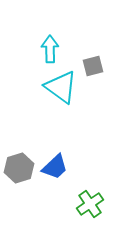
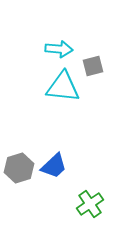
cyan arrow: moved 9 px right; rotated 96 degrees clockwise
cyan triangle: moved 2 px right; rotated 30 degrees counterclockwise
blue trapezoid: moved 1 px left, 1 px up
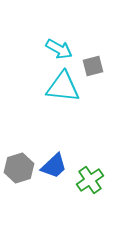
cyan arrow: rotated 24 degrees clockwise
green cross: moved 24 px up
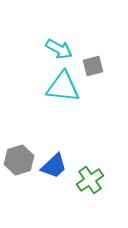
gray hexagon: moved 8 px up
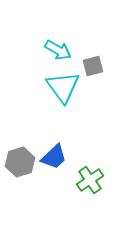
cyan arrow: moved 1 px left, 1 px down
cyan triangle: rotated 48 degrees clockwise
gray hexagon: moved 1 px right, 2 px down
blue trapezoid: moved 9 px up
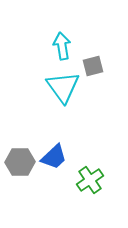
cyan arrow: moved 4 px right, 4 px up; rotated 128 degrees counterclockwise
gray hexagon: rotated 16 degrees clockwise
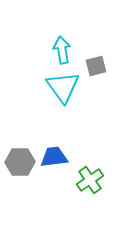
cyan arrow: moved 4 px down
gray square: moved 3 px right
blue trapezoid: rotated 144 degrees counterclockwise
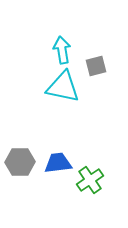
cyan triangle: rotated 42 degrees counterclockwise
blue trapezoid: moved 4 px right, 6 px down
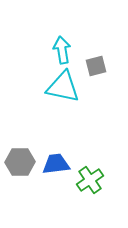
blue trapezoid: moved 2 px left, 1 px down
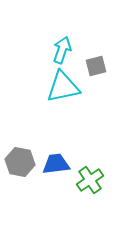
cyan arrow: rotated 28 degrees clockwise
cyan triangle: rotated 24 degrees counterclockwise
gray hexagon: rotated 12 degrees clockwise
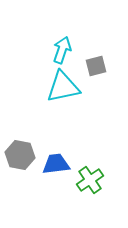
gray hexagon: moved 7 px up
